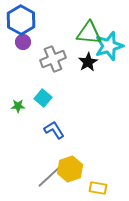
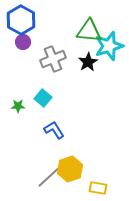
green triangle: moved 2 px up
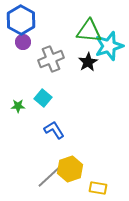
gray cross: moved 2 px left
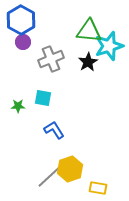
cyan square: rotated 30 degrees counterclockwise
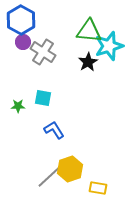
gray cross: moved 8 px left, 7 px up; rotated 35 degrees counterclockwise
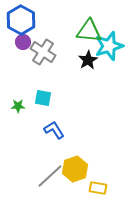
black star: moved 2 px up
yellow hexagon: moved 5 px right
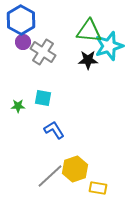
black star: rotated 30 degrees clockwise
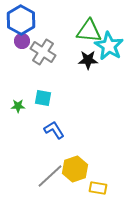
purple circle: moved 1 px left, 1 px up
cyan star: rotated 24 degrees counterclockwise
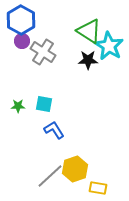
green triangle: rotated 28 degrees clockwise
cyan square: moved 1 px right, 6 px down
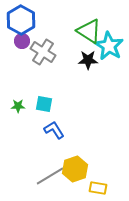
gray line: rotated 12 degrees clockwise
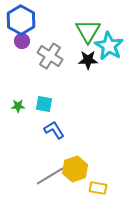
green triangle: moved 1 px left; rotated 28 degrees clockwise
gray cross: moved 7 px right, 4 px down
